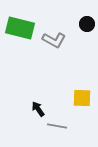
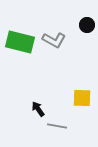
black circle: moved 1 px down
green rectangle: moved 14 px down
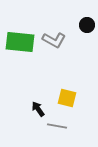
green rectangle: rotated 8 degrees counterclockwise
yellow square: moved 15 px left; rotated 12 degrees clockwise
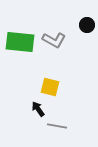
yellow square: moved 17 px left, 11 px up
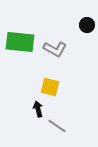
gray L-shape: moved 1 px right, 9 px down
black arrow: rotated 21 degrees clockwise
gray line: rotated 24 degrees clockwise
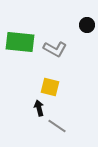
black arrow: moved 1 px right, 1 px up
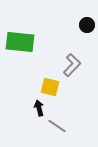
gray L-shape: moved 17 px right, 16 px down; rotated 75 degrees counterclockwise
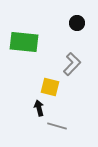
black circle: moved 10 px left, 2 px up
green rectangle: moved 4 px right
gray L-shape: moved 1 px up
gray line: rotated 18 degrees counterclockwise
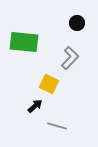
gray L-shape: moved 2 px left, 6 px up
yellow square: moved 1 px left, 3 px up; rotated 12 degrees clockwise
black arrow: moved 4 px left, 2 px up; rotated 63 degrees clockwise
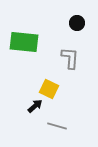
gray L-shape: rotated 40 degrees counterclockwise
yellow square: moved 5 px down
